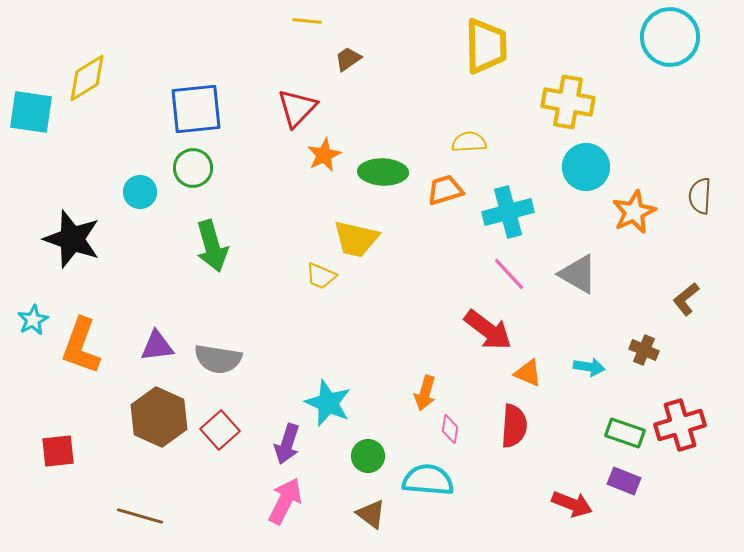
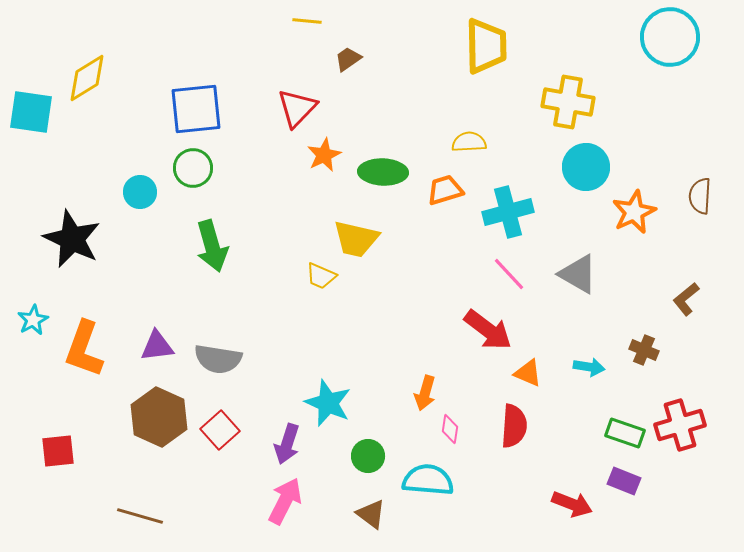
black star at (72, 239): rotated 6 degrees clockwise
orange L-shape at (81, 346): moved 3 px right, 3 px down
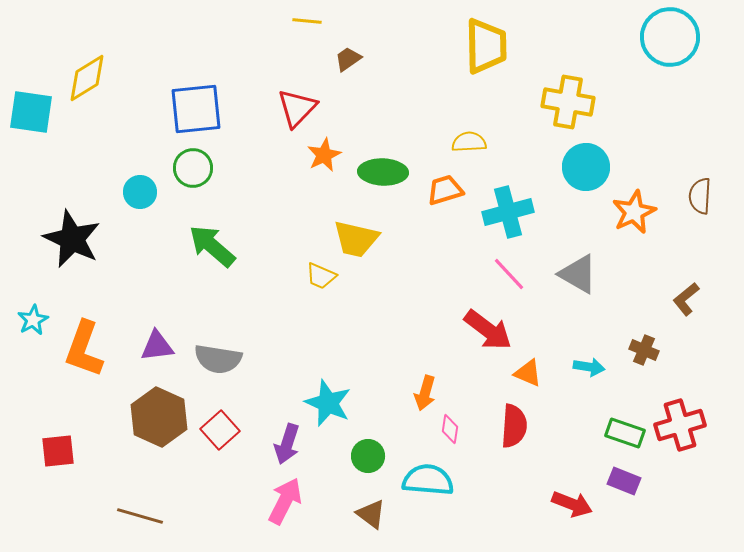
green arrow at (212, 246): rotated 147 degrees clockwise
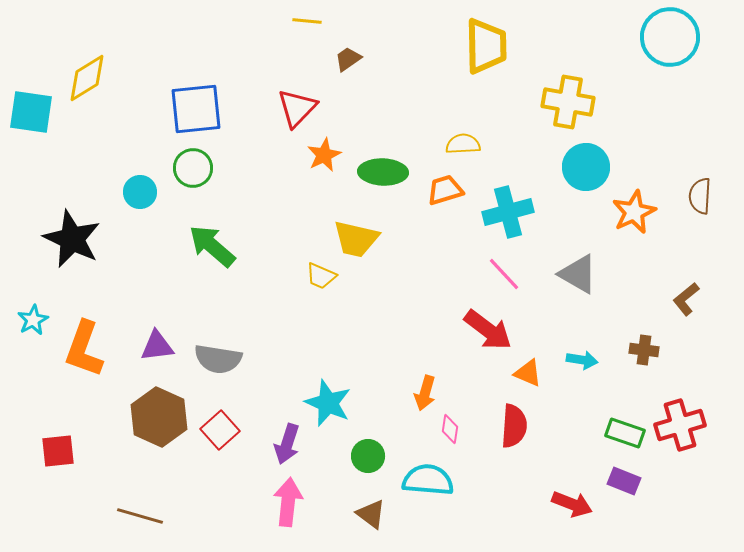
yellow semicircle at (469, 142): moved 6 px left, 2 px down
pink line at (509, 274): moved 5 px left
brown cross at (644, 350): rotated 16 degrees counterclockwise
cyan arrow at (589, 367): moved 7 px left, 7 px up
pink arrow at (285, 501): moved 3 px right, 1 px down; rotated 21 degrees counterclockwise
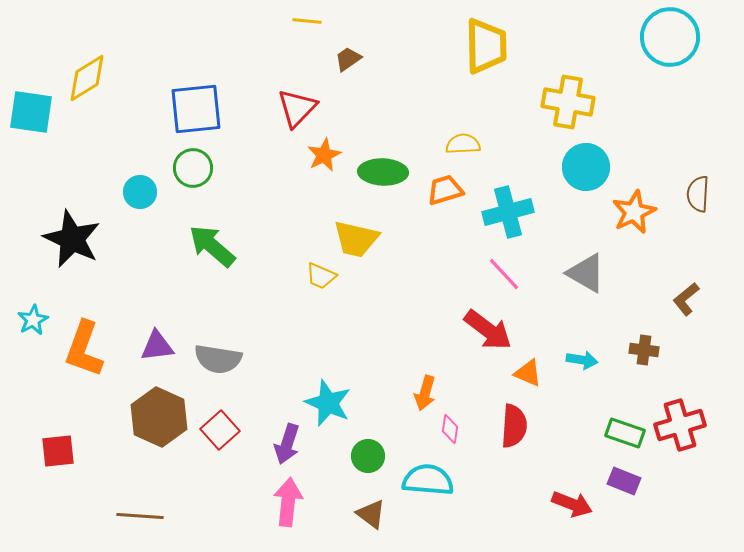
brown semicircle at (700, 196): moved 2 px left, 2 px up
gray triangle at (578, 274): moved 8 px right, 1 px up
brown line at (140, 516): rotated 12 degrees counterclockwise
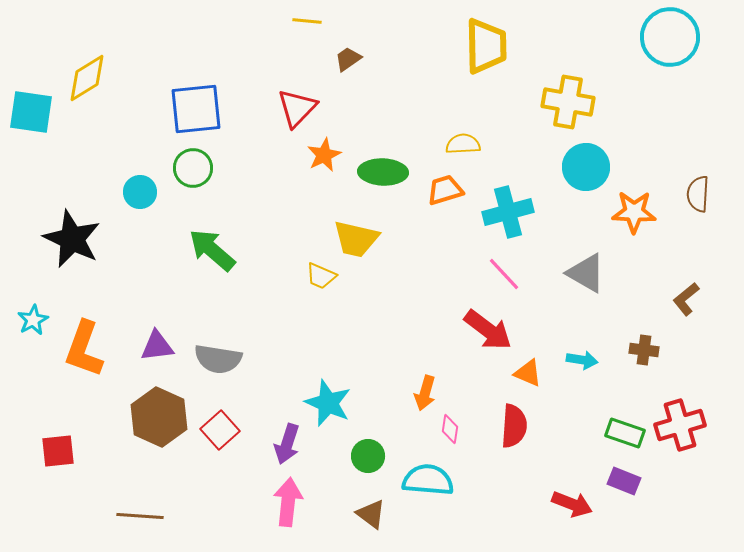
orange star at (634, 212): rotated 27 degrees clockwise
green arrow at (212, 246): moved 4 px down
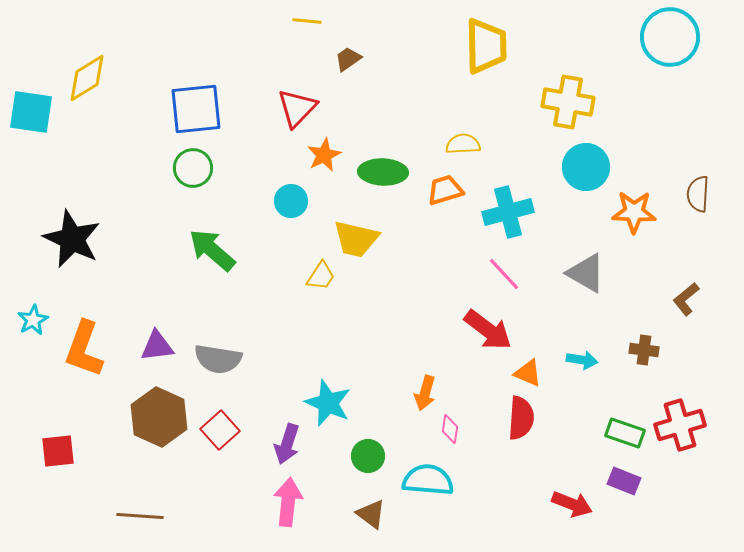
cyan circle at (140, 192): moved 151 px right, 9 px down
yellow trapezoid at (321, 276): rotated 80 degrees counterclockwise
red semicircle at (514, 426): moved 7 px right, 8 px up
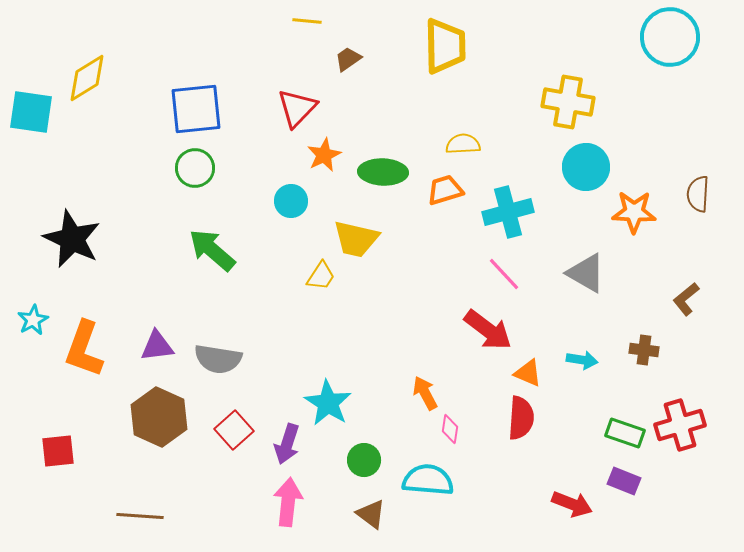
yellow trapezoid at (486, 46): moved 41 px left
green circle at (193, 168): moved 2 px right
orange arrow at (425, 393): rotated 136 degrees clockwise
cyan star at (328, 403): rotated 9 degrees clockwise
red square at (220, 430): moved 14 px right
green circle at (368, 456): moved 4 px left, 4 px down
